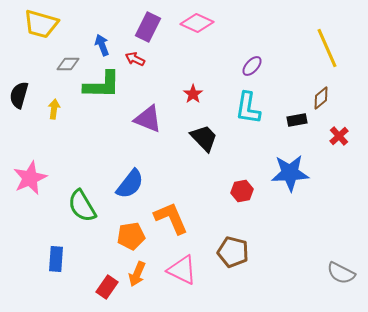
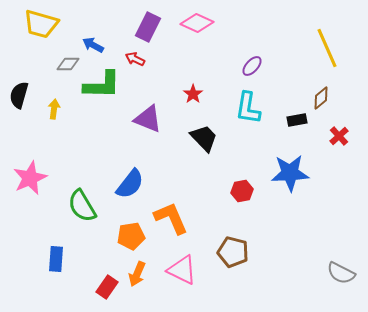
blue arrow: moved 9 px left; rotated 40 degrees counterclockwise
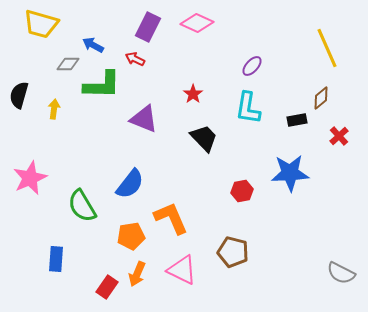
purple triangle: moved 4 px left
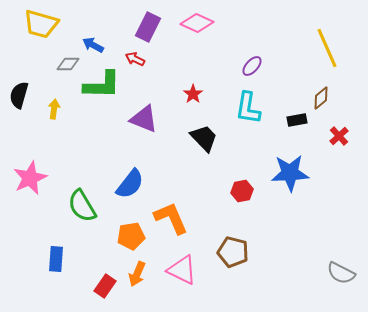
red rectangle: moved 2 px left, 1 px up
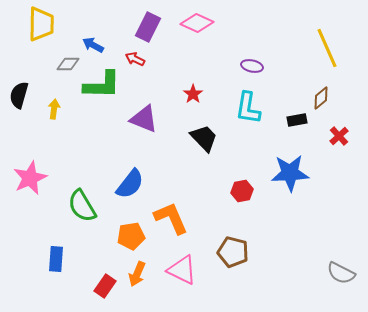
yellow trapezoid: rotated 105 degrees counterclockwise
purple ellipse: rotated 60 degrees clockwise
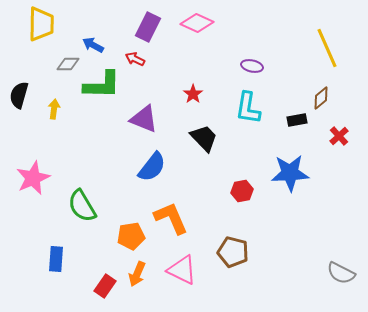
pink star: moved 3 px right
blue semicircle: moved 22 px right, 17 px up
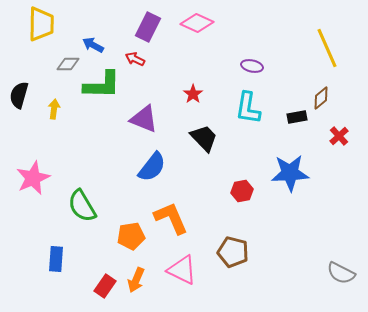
black rectangle: moved 3 px up
orange arrow: moved 1 px left, 6 px down
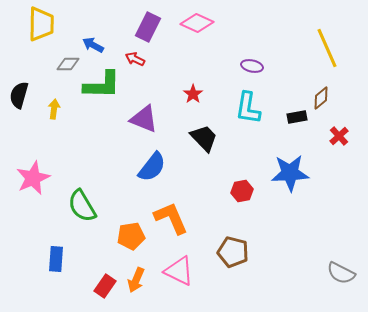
pink triangle: moved 3 px left, 1 px down
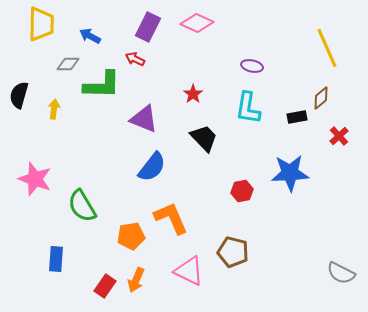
blue arrow: moved 3 px left, 9 px up
pink star: moved 2 px right, 1 px down; rotated 28 degrees counterclockwise
pink triangle: moved 10 px right
